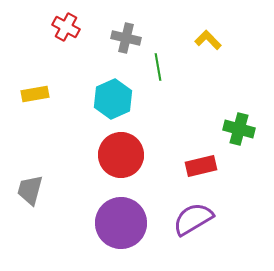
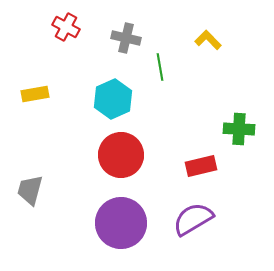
green line: moved 2 px right
green cross: rotated 12 degrees counterclockwise
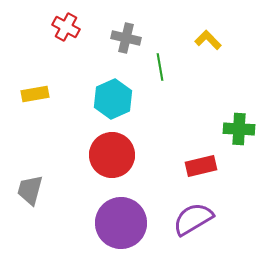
red circle: moved 9 px left
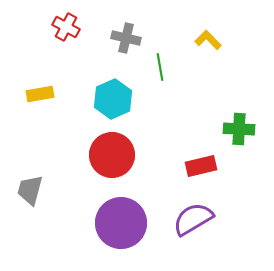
yellow rectangle: moved 5 px right
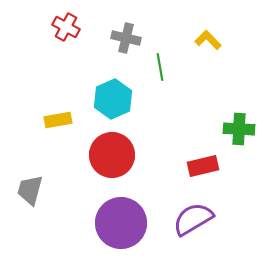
yellow rectangle: moved 18 px right, 26 px down
red rectangle: moved 2 px right
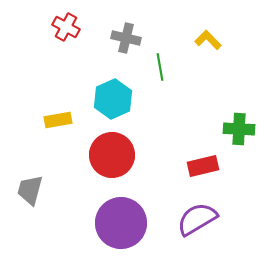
purple semicircle: moved 4 px right
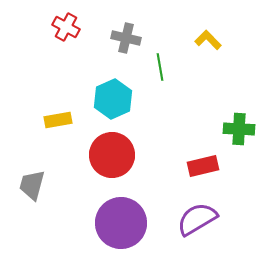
gray trapezoid: moved 2 px right, 5 px up
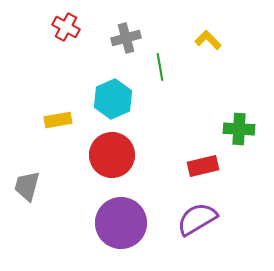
gray cross: rotated 28 degrees counterclockwise
gray trapezoid: moved 5 px left, 1 px down
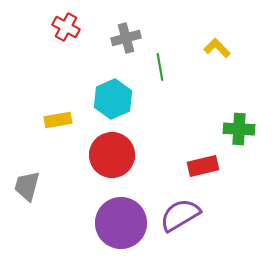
yellow L-shape: moved 9 px right, 8 px down
purple semicircle: moved 17 px left, 4 px up
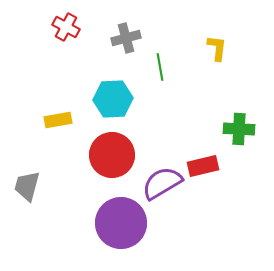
yellow L-shape: rotated 52 degrees clockwise
cyan hexagon: rotated 21 degrees clockwise
purple semicircle: moved 18 px left, 32 px up
